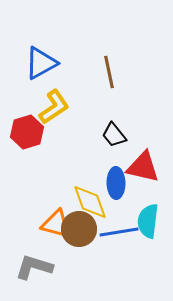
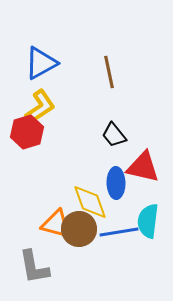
yellow L-shape: moved 14 px left
gray L-shape: rotated 117 degrees counterclockwise
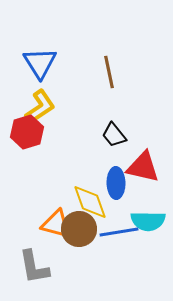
blue triangle: moved 1 px left; rotated 33 degrees counterclockwise
cyan semicircle: rotated 96 degrees counterclockwise
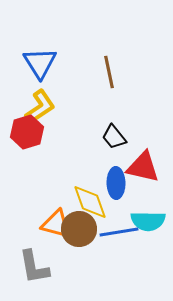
black trapezoid: moved 2 px down
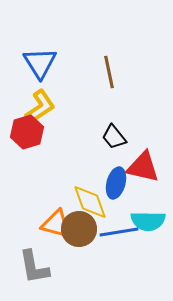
blue ellipse: rotated 16 degrees clockwise
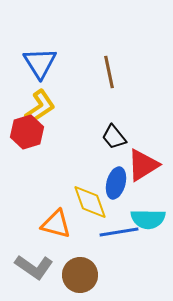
red triangle: moved 2 px up; rotated 45 degrees counterclockwise
cyan semicircle: moved 2 px up
brown circle: moved 1 px right, 46 px down
gray L-shape: rotated 45 degrees counterclockwise
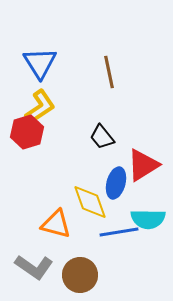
black trapezoid: moved 12 px left
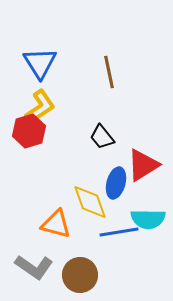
red hexagon: moved 2 px right, 1 px up
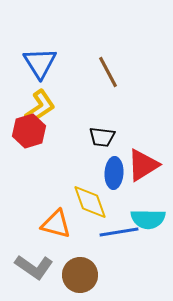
brown line: moved 1 px left; rotated 16 degrees counterclockwise
black trapezoid: rotated 44 degrees counterclockwise
blue ellipse: moved 2 px left, 10 px up; rotated 12 degrees counterclockwise
